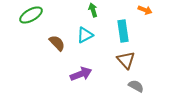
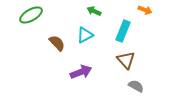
green arrow: moved 1 px right, 1 px down; rotated 48 degrees counterclockwise
cyan rectangle: rotated 30 degrees clockwise
purple arrow: moved 2 px up
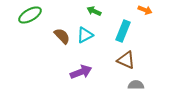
green ellipse: moved 1 px left
brown semicircle: moved 5 px right, 7 px up
brown triangle: rotated 24 degrees counterclockwise
gray semicircle: moved 1 px up; rotated 28 degrees counterclockwise
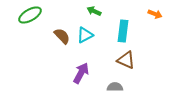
orange arrow: moved 10 px right, 4 px down
cyan rectangle: rotated 15 degrees counterclockwise
purple arrow: moved 1 px down; rotated 40 degrees counterclockwise
gray semicircle: moved 21 px left, 2 px down
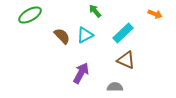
green arrow: moved 1 px right; rotated 24 degrees clockwise
cyan rectangle: moved 2 px down; rotated 40 degrees clockwise
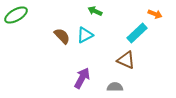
green arrow: rotated 24 degrees counterclockwise
green ellipse: moved 14 px left
cyan rectangle: moved 14 px right
purple arrow: moved 1 px right, 5 px down
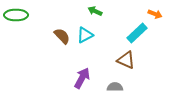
green ellipse: rotated 30 degrees clockwise
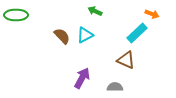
orange arrow: moved 3 px left
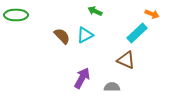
gray semicircle: moved 3 px left
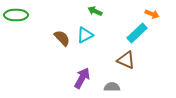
brown semicircle: moved 2 px down
